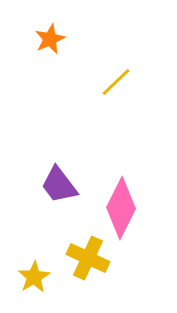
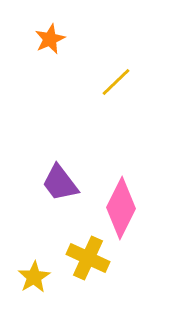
purple trapezoid: moved 1 px right, 2 px up
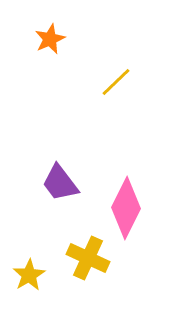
pink diamond: moved 5 px right
yellow star: moved 5 px left, 2 px up
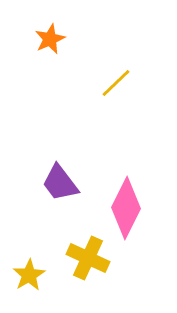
yellow line: moved 1 px down
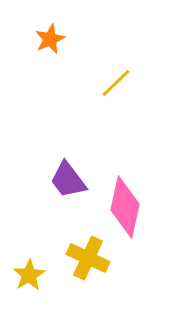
purple trapezoid: moved 8 px right, 3 px up
pink diamond: moved 1 px left, 1 px up; rotated 14 degrees counterclockwise
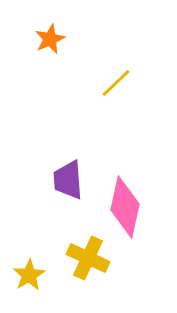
purple trapezoid: rotated 33 degrees clockwise
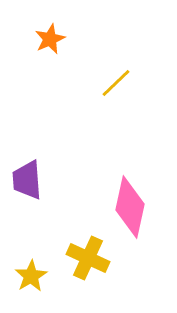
purple trapezoid: moved 41 px left
pink diamond: moved 5 px right
yellow star: moved 2 px right, 1 px down
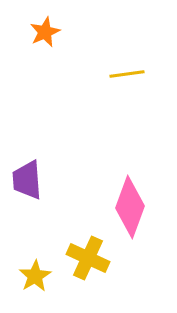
orange star: moved 5 px left, 7 px up
yellow line: moved 11 px right, 9 px up; rotated 36 degrees clockwise
pink diamond: rotated 8 degrees clockwise
yellow star: moved 4 px right
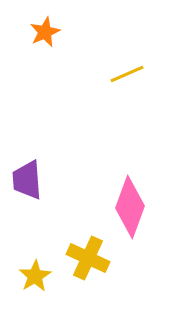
yellow line: rotated 16 degrees counterclockwise
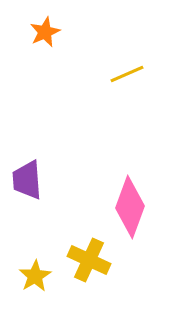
yellow cross: moved 1 px right, 2 px down
